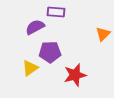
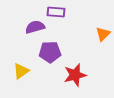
purple semicircle: rotated 12 degrees clockwise
yellow triangle: moved 9 px left, 3 px down
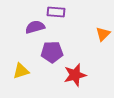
purple pentagon: moved 2 px right
yellow triangle: rotated 18 degrees clockwise
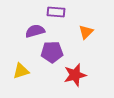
purple semicircle: moved 4 px down
orange triangle: moved 17 px left, 2 px up
